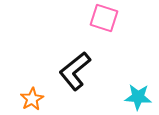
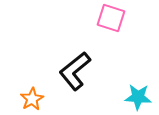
pink square: moved 7 px right
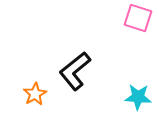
pink square: moved 27 px right
orange star: moved 3 px right, 5 px up
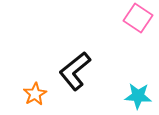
pink square: rotated 16 degrees clockwise
cyan star: moved 1 px up
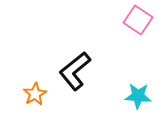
pink square: moved 2 px down
